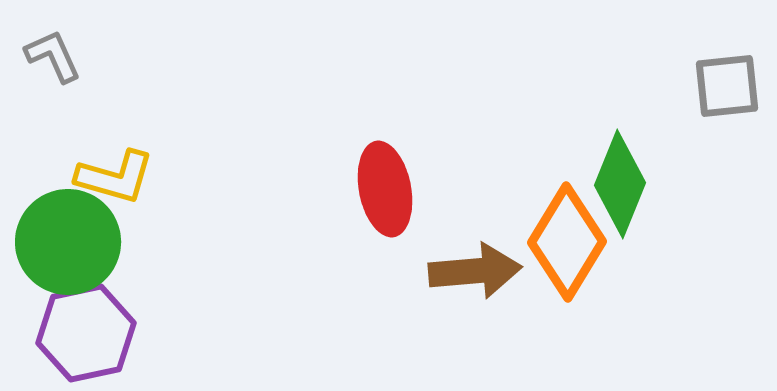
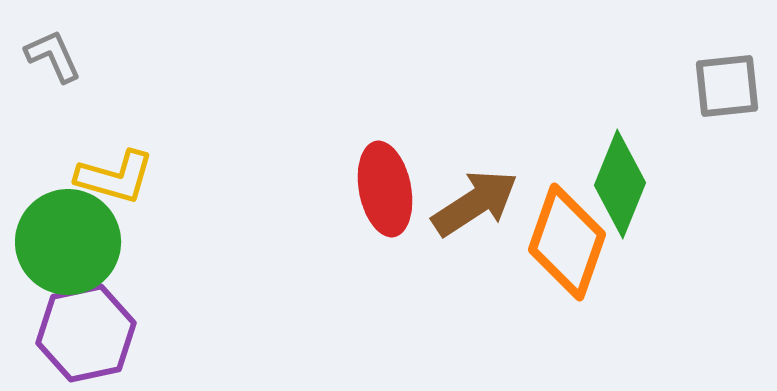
orange diamond: rotated 12 degrees counterclockwise
brown arrow: moved 68 px up; rotated 28 degrees counterclockwise
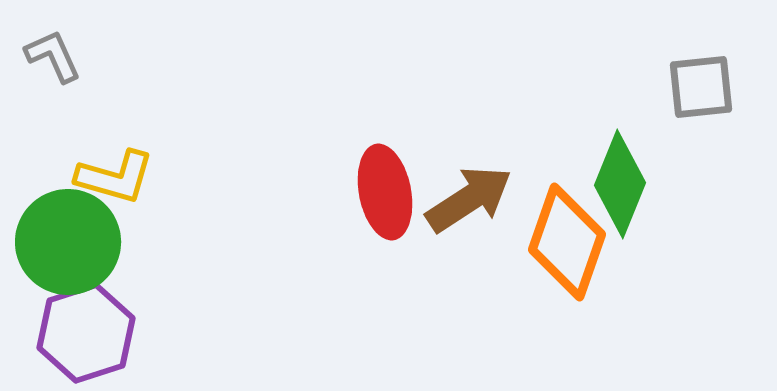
gray square: moved 26 px left, 1 px down
red ellipse: moved 3 px down
brown arrow: moved 6 px left, 4 px up
purple hexagon: rotated 6 degrees counterclockwise
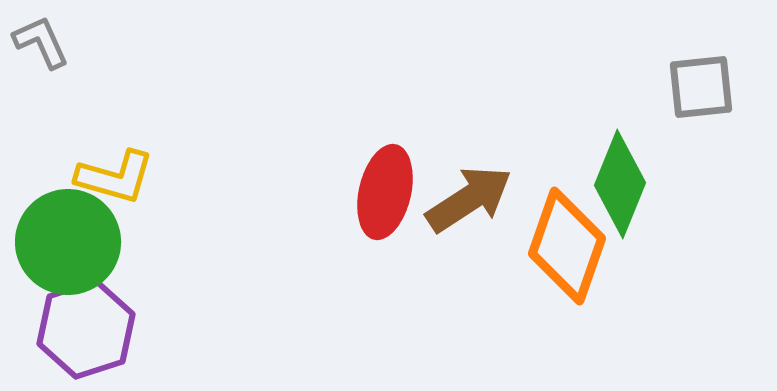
gray L-shape: moved 12 px left, 14 px up
red ellipse: rotated 24 degrees clockwise
orange diamond: moved 4 px down
purple hexagon: moved 4 px up
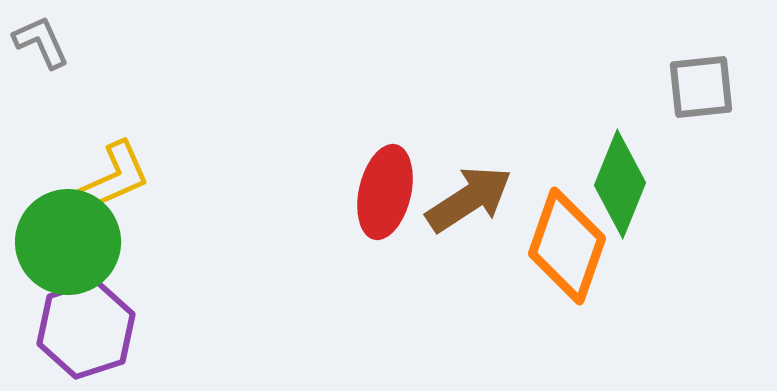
yellow L-shape: rotated 40 degrees counterclockwise
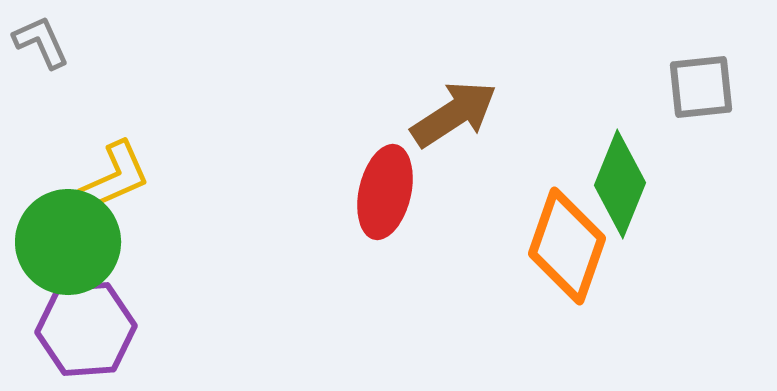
brown arrow: moved 15 px left, 85 px up
purple hexagon: rotated 14 degrees clockwise
